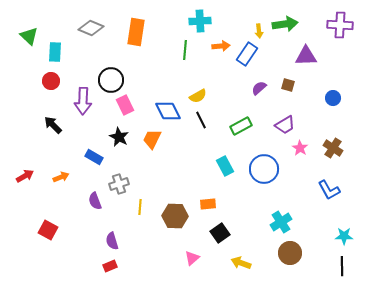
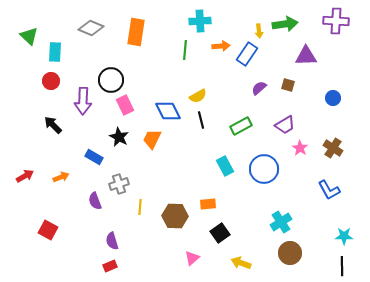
purple cross at (340, 25): moved 4 px left, 4 px up
black line at (201, 120): rotated 12 degrees clockwise
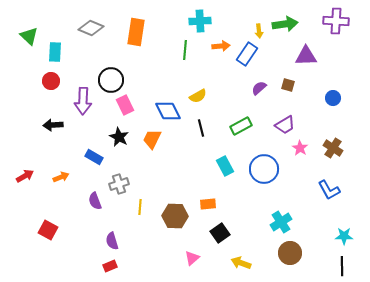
black line at (201, 120): moved 8 px down
black arrow at (53, 125): rotated 48 degrees counterclockwise
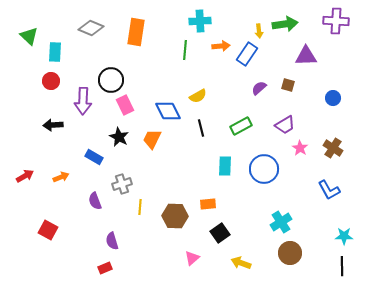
cyan rectangle at (225, 166): rotated 30 degrees clockwise
gray cross at (119, 184): moved 3 px right
red rectangle at (110, 266): moved 5 px left, 2 px down
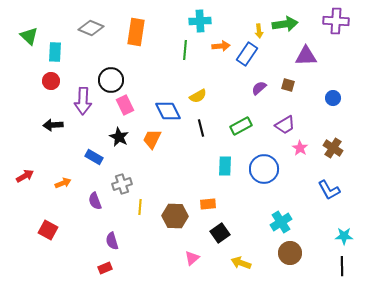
orange arrow at (61, 177): moved 2 px right, 6 px down
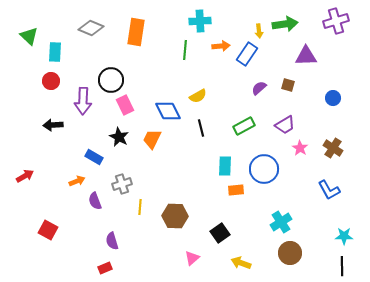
purple cross at (336, 21): rotated 20 degrees counterclockwise
green rectangle at (241, 126): moved 3 px right
orange arrow at (63, 183): moved 14 px right, 2 px up
orange rectangle at (208, 204): moved 28 px right, 14 px up
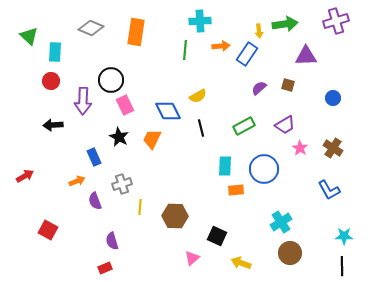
blue rectangle at (94, 157): rotated 36 degrees clockwise
black square at (220, 233): moved 3 px left, 3 px down; rotated 30 degrees counterclockwise
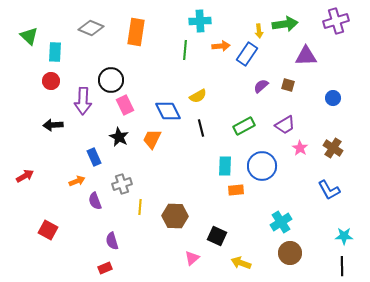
purple semicircle at (259, 88): moved 2 px right, 2 px up
blue circle at (264, 169): moved 2 px left, 3 px up
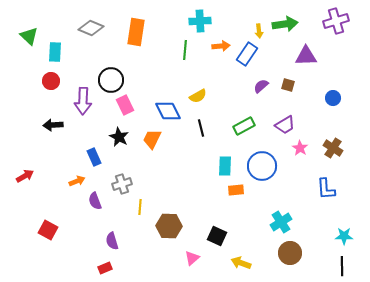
blue L-shape at (329, 190): moved 3 px left, 1 px up; rotated 25 degrees clockwise
brown hexagon at (175, 216): moved 6 px left, 10 px down
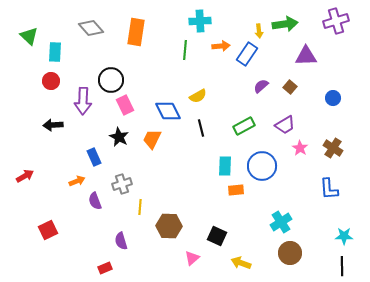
gray diamond at (91, 28): rotated 25 degrees clockwise
brown square at (288, 85): moved 2 px right, 2 px down; rotated 24 degrees clockwise
blue L-shape at (326, 189): moved 3 px right
red square at (48, 230): rotated 36 degrees clockwise
purple semicircle at (112, 241): moved 9 px right
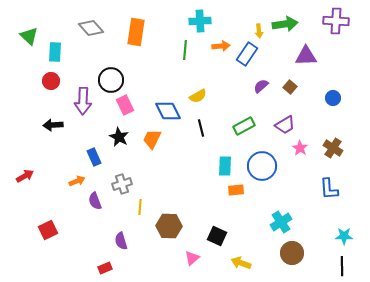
purple cross at (336, 21): rotated 20 degrees clockwise
brown circle at (290, 253): moved 2 px right
